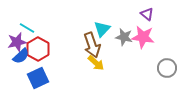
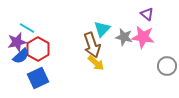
gray circle: moved 2 px up
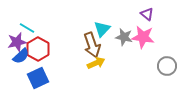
yellow arrow: rotated 66 degrees counterclockwise
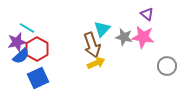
red hexagon: moved 1 px left
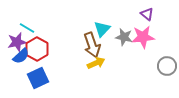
pink star: rotated 15 degrees counterclockwise
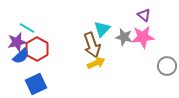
purple triangle: moved 3 px left, 1 px down
blue square: moved 2 px left, 6 px down
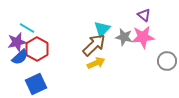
brown arrow: moved 2 px right; rotated 115 degrees counterclockwise
blue semicircle: moved 1 px left, 1 px down
gray circle: moved 5 px up
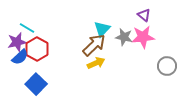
gray circle: moved 5 px down
blue square: rotated 20 degrees counterclockwise
